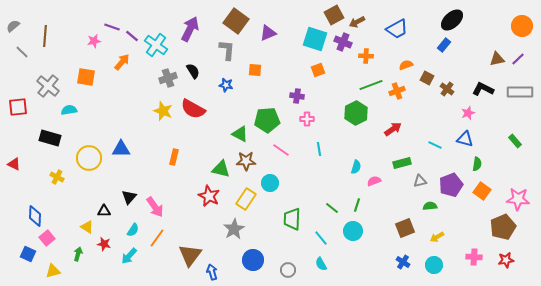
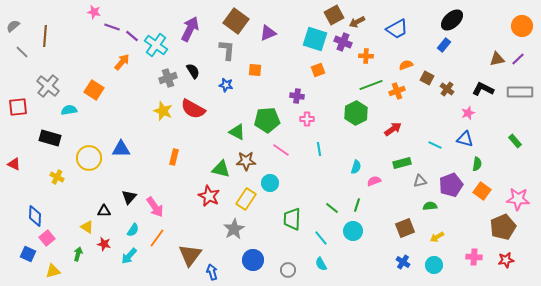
pink star at (94, 41): moved 29 px up; rotated 24 degrees clockwise
orange square at (86, 77): moved 8 px right, 13 px down; rotated 24 degrees clockwise
green triangle at (240, 134): moved 3 px left, 2 px up
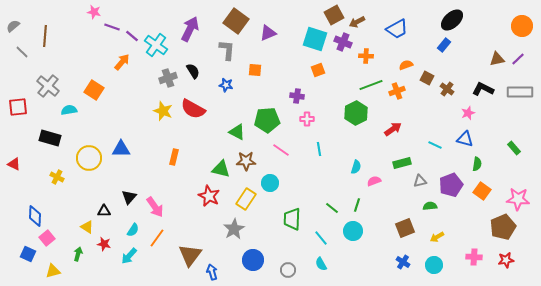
green rectangle at (515, 141): moved 1 px left, 7 px down
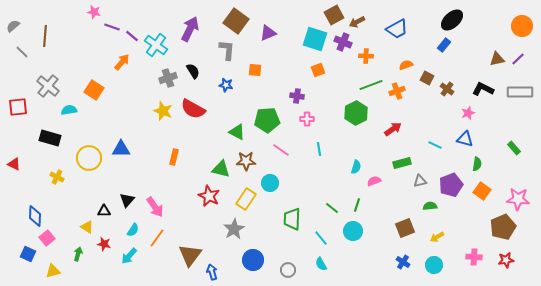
black triangle at (129, 197): moved 2 px left, 3 px down
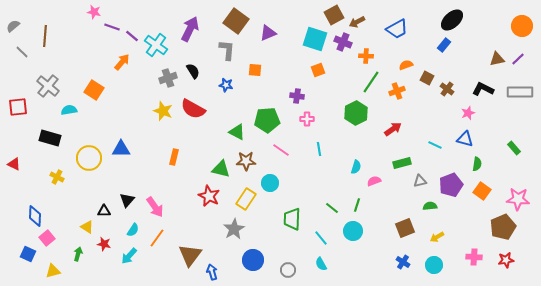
green line at (371, 85): moved 3 px up; rotated 35 degrees counterclockwise
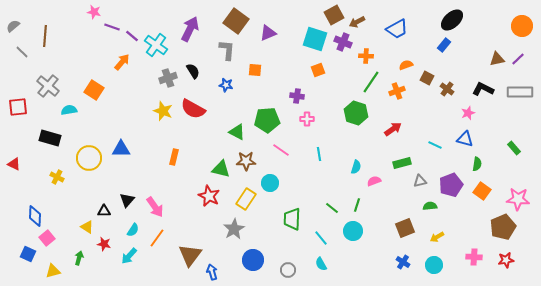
green hexagon at (356, 113): rotated 15 degrees counterclockwise
cyan line at (319, 149): moved 5 px down
green arrow at (78, 254): moved 1 px right, 4 px down
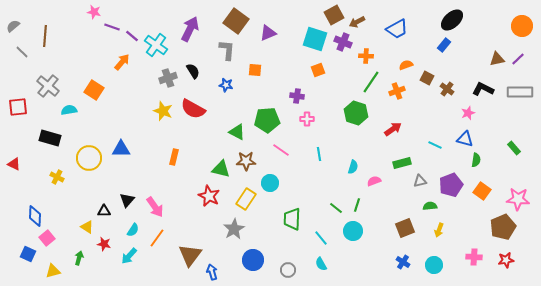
green semicircle at (477, 164): moved 1 px left, 4 px up
cyan semicircle at (356, 167): moved 3 px left
green line at (332, 208): moved 4 px right
yellow arrow at (437, 237): moved 2 px right, 7 px up; rotated 40 degrees counterclockwise
